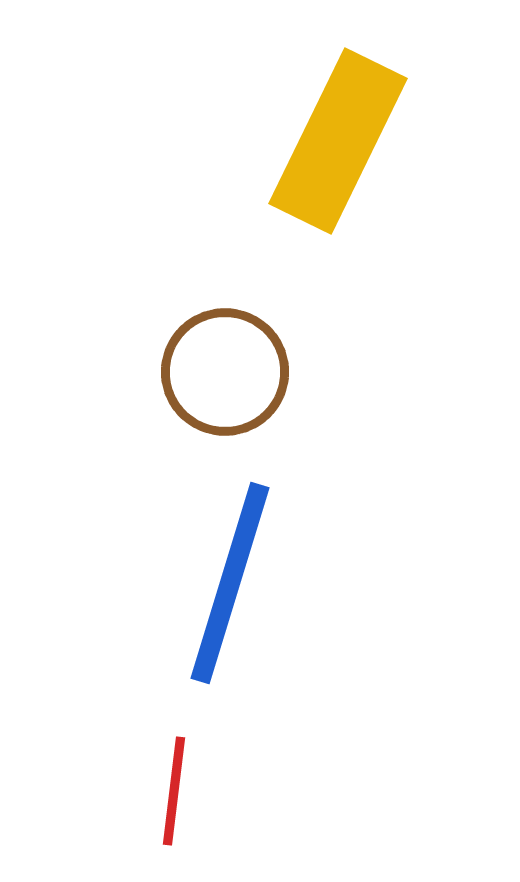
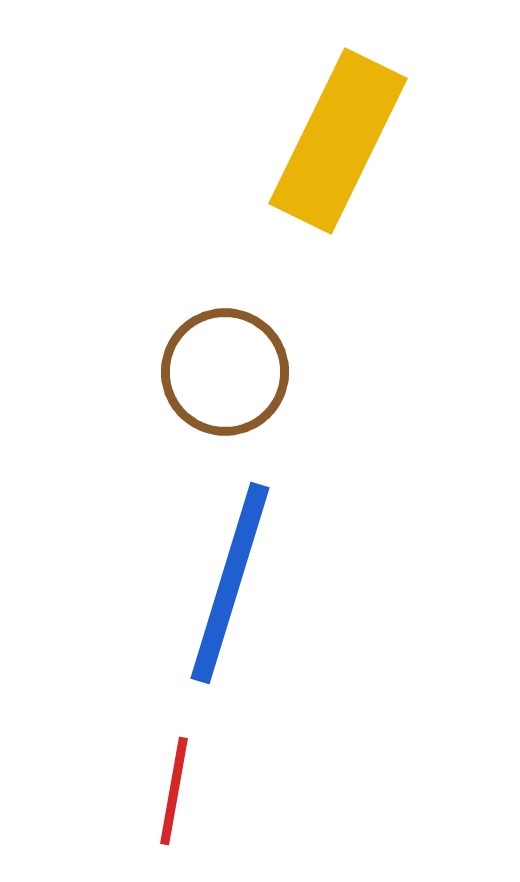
red line: rotated 3 degrees clockwise
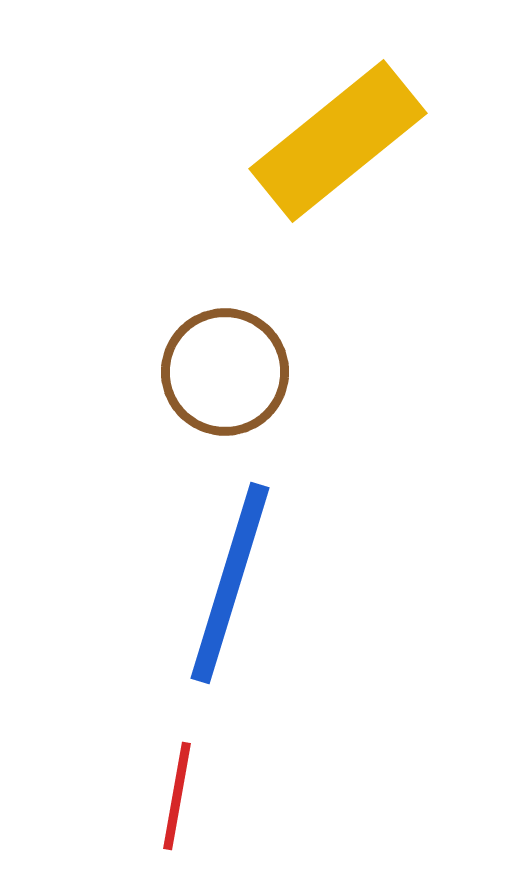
yellow rectangle: rotated 25 degrees clockwise
red line: moved 3 px right, 5 px down
